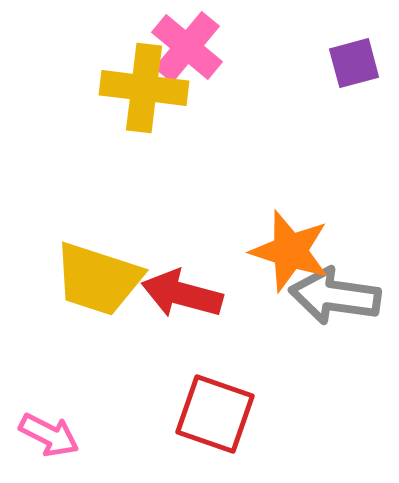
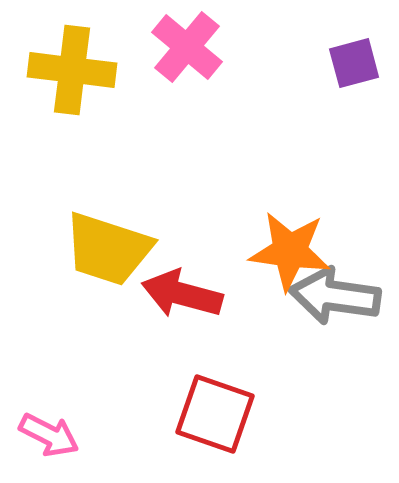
yellow cross: moved 72 px left, 18 px up
orange star: rotated 10 degrees counterclockwise
yellow trapezoid: moved 10 px right, 30 px up
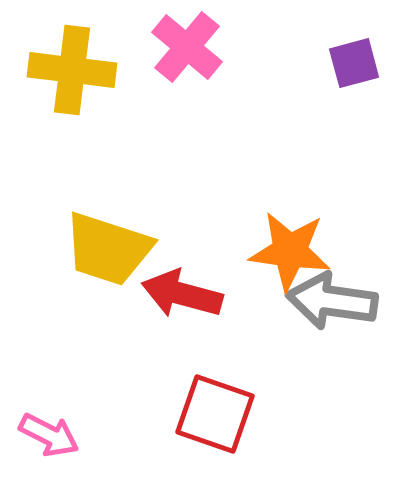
gray arrow: moved 3 px left, 5 px down
